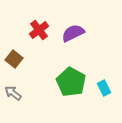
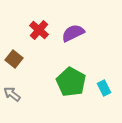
red cross: rotated 12 degrees counterclockwise
gray arrow: moved 1 px left, 1 px down
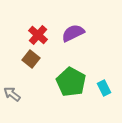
red cross: moved 1 px left, 5 px down
brown square: moved 17 px right
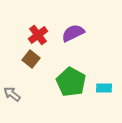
red cross: rotated 12 degrees clockwise
cyan rectangle: rotated 63 degrees counterclockwise
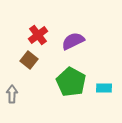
purple semicircle: moved 8 px down
brown square: moved 2 px left, 1 px down
gray arrow: rotated 54 degrees clockwise
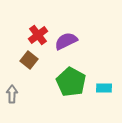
purple semicircle: moved 7 px left
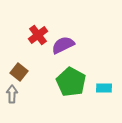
purple semicircle: moved 3 px left, 4 px down
brown square: moved 10 px left, 12 px down
